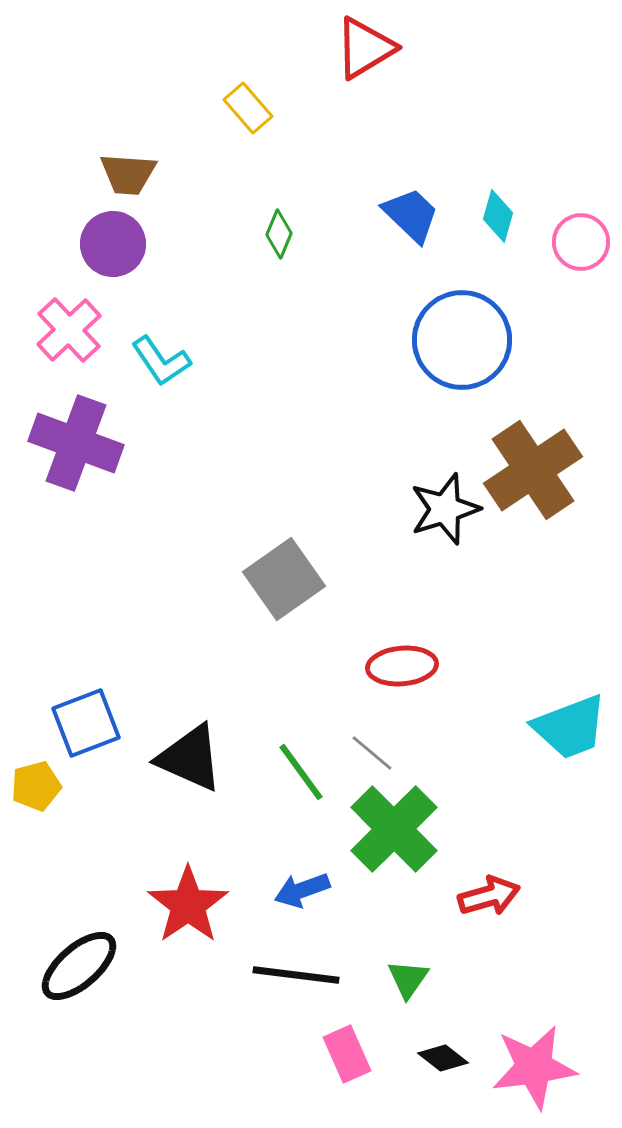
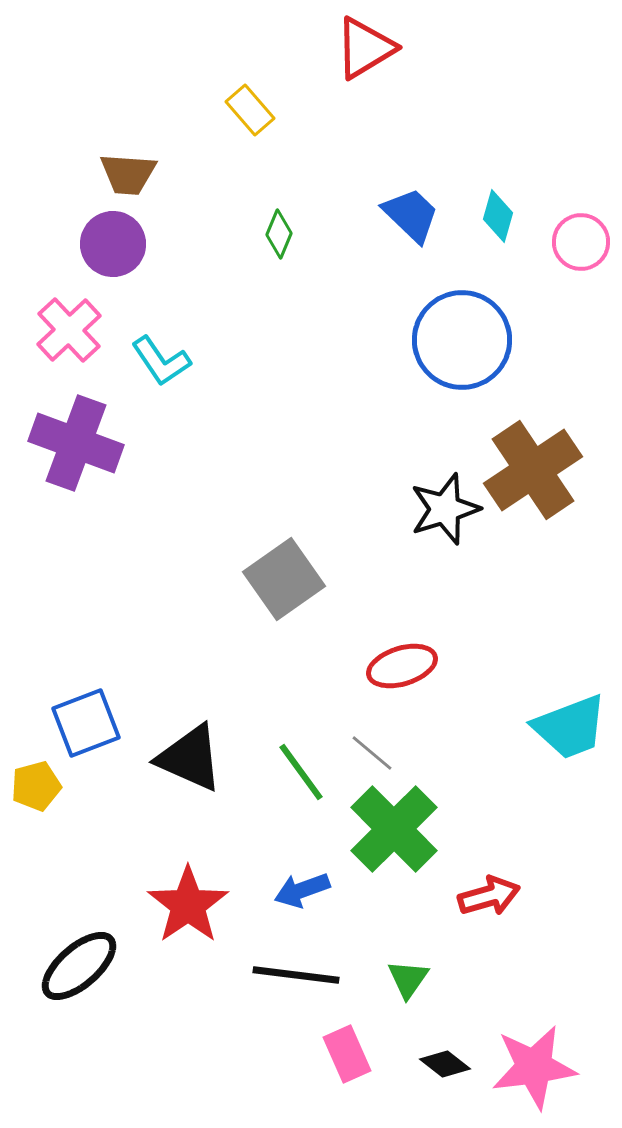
yellow rectangle: moved 2 px right, 2 px down
red ellipse: rotated 12 degrees counterclockwise
black diamond: moved 2 px right, 6 px down
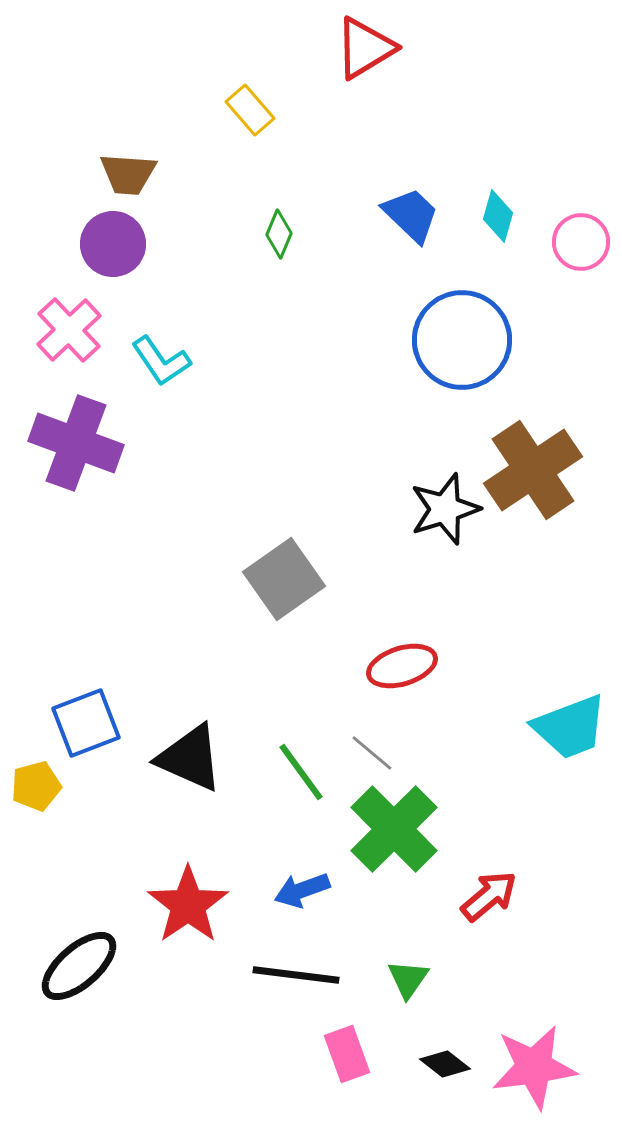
red arrow: rotated 24 degrees counterclockwise
pink rectangle: rotated 4 degrees clockwise
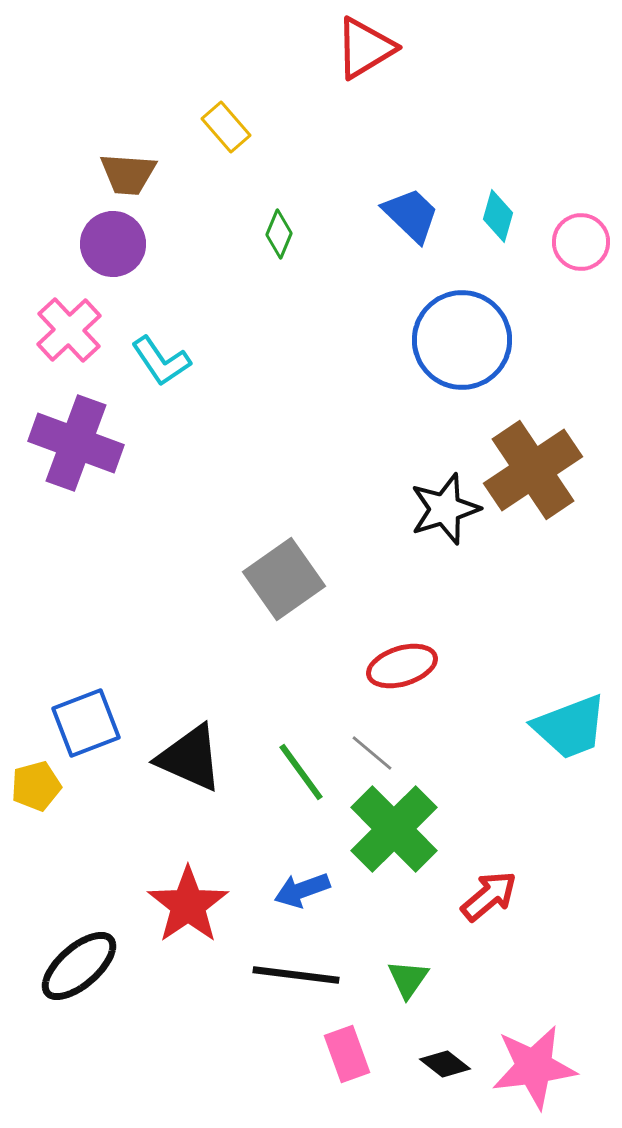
yellow rectangle: moved 24 px left, 17 px down
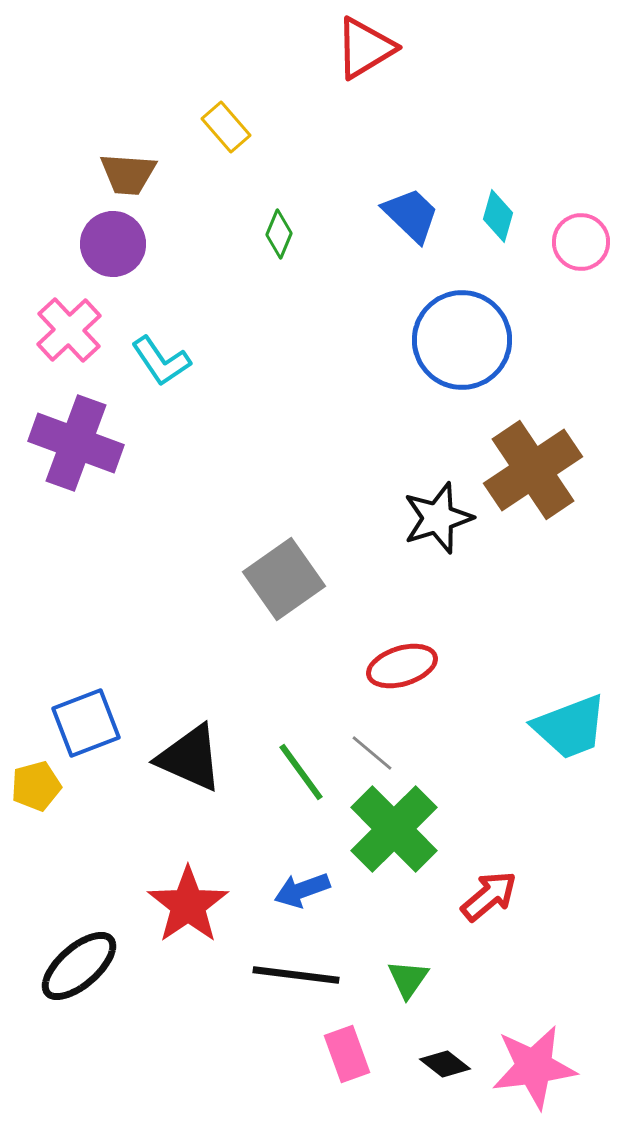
black star: moved 7 px left, 9 px down
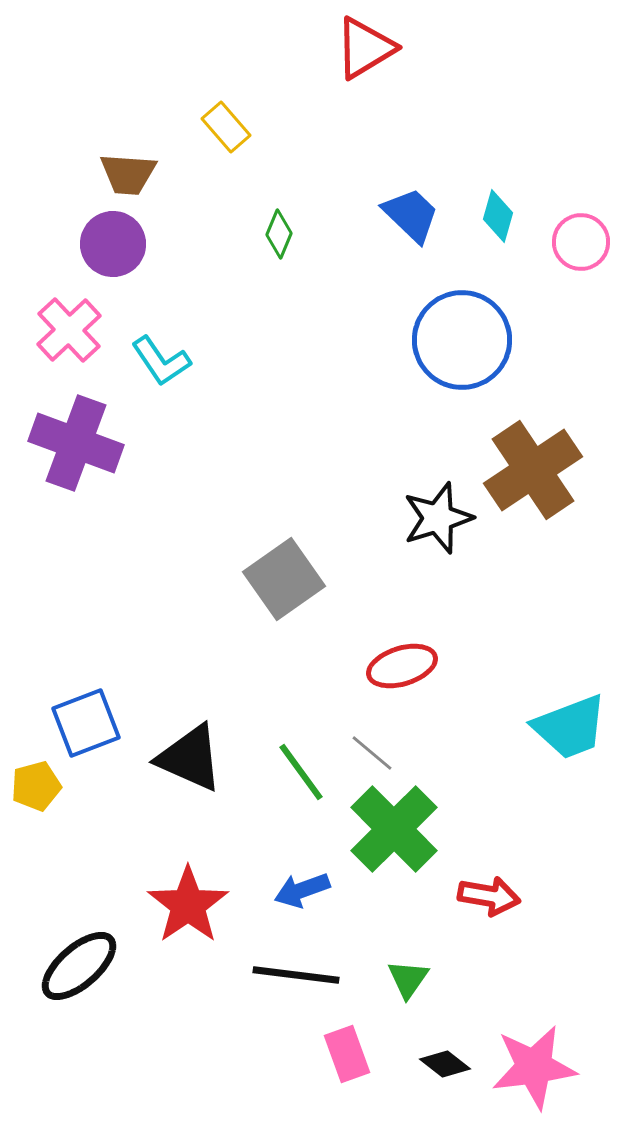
red arrow: rotated 50 degrees clockwise
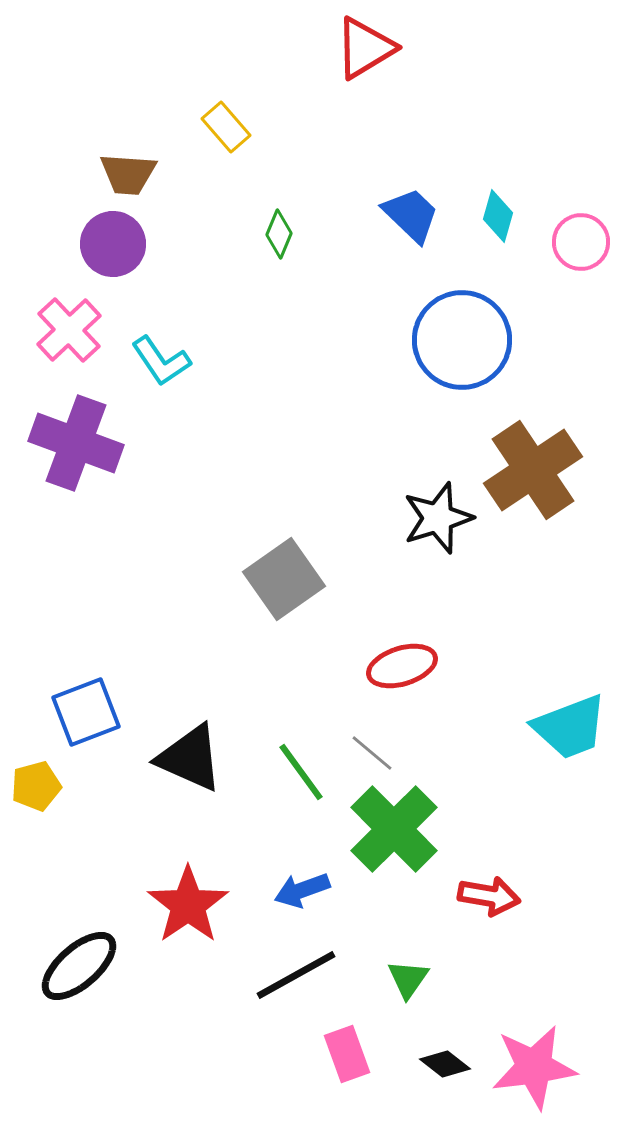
blue square: moved 11 px up
black line: rotated 36 degrees counterclockwise
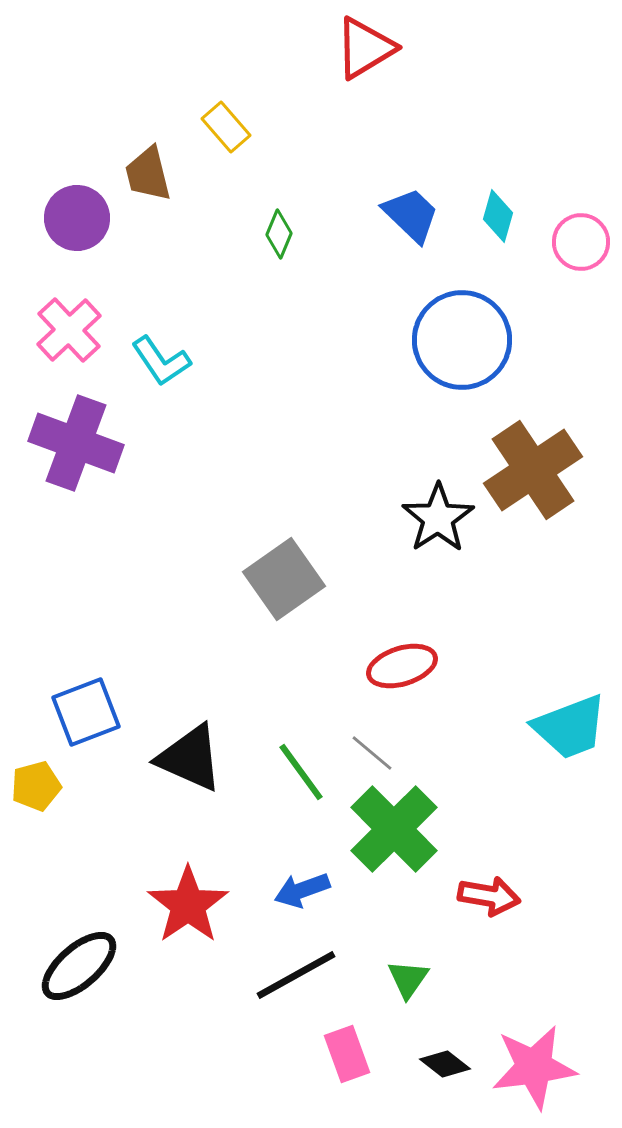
brown trapezoid: moved 20 px right; rotated 72 degrees clockwise
purple circle: moved 36 px left, 26 px up
black star: rotated 16 degrees counterclockwise
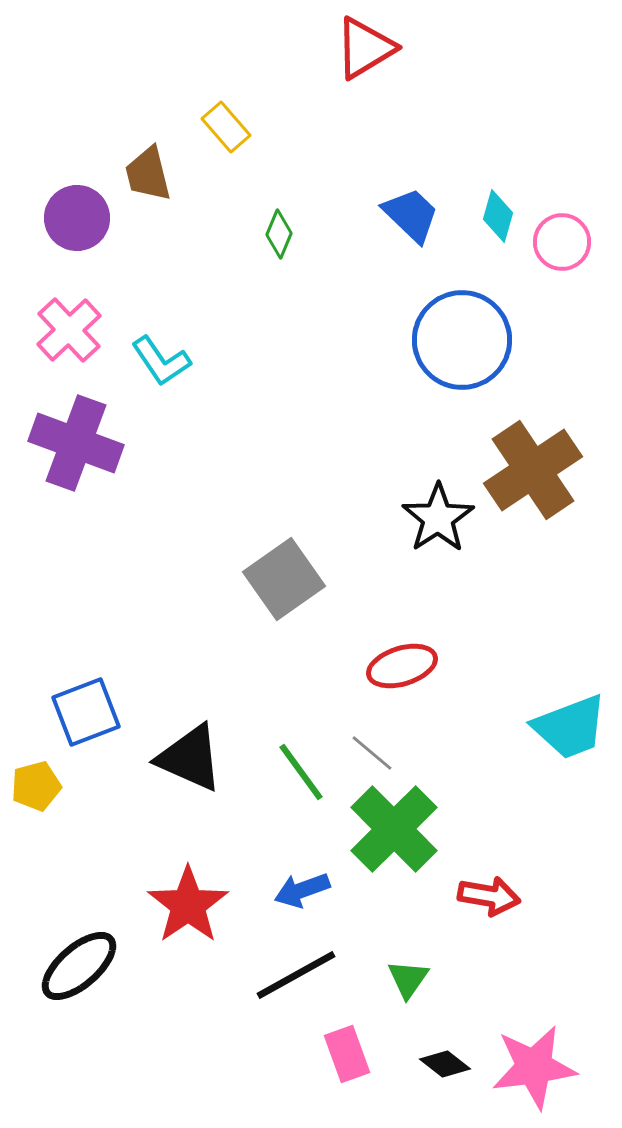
pink circle: moved 19 px left
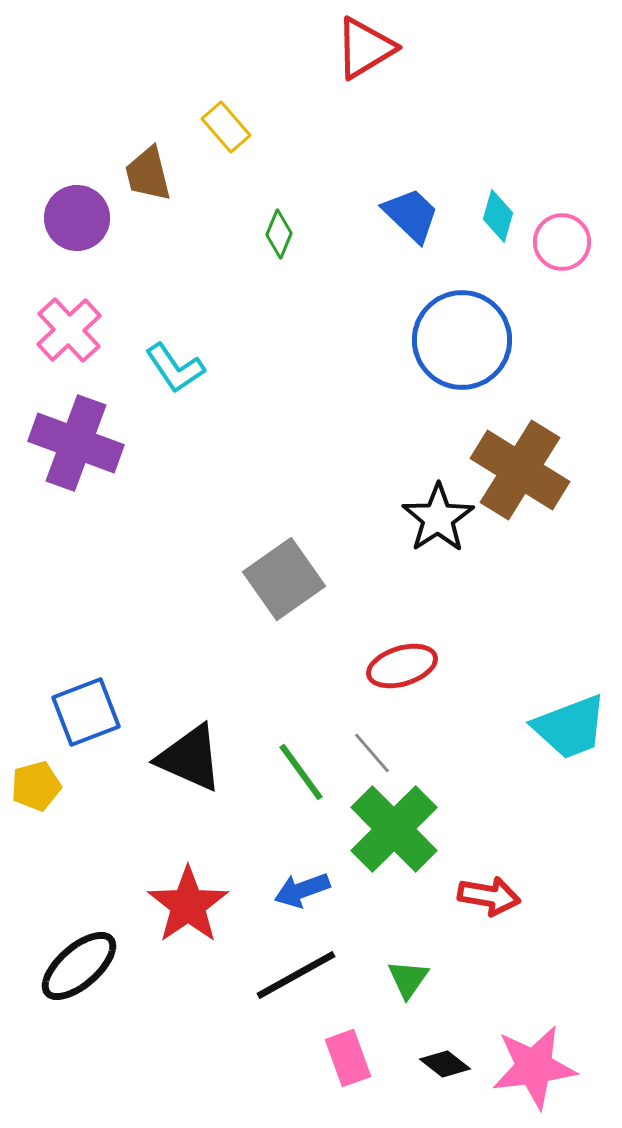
cyan L-shape: moved 14 px right, 7 px down
brown cross: moved 13 px left; rotated 24 degrees counterclockwise
gray line: rotated 9 degrees clockwise
pink rectangle: moved 1 px right, 4 px down
